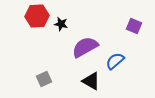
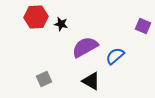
red hexagon: moved 1 px left, 1 px down
purple square: moved 9 px right
blue semicircle: moved 5 px up
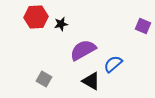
black star: rotated 24 degrees counterclockwise
purple semicircle: moved 2 px left, 3 px down
blue semicircle: moved 2 px left, 8 px down
gray square: rotated 35 degrees counterclockwise
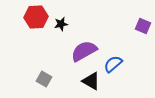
purple semicircle: moved 1 px right, 1 px down
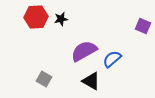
black star: moved 5 px up
blue semicircle: moved 1 px left, 5 px up
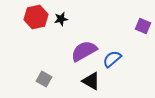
red hexagon: rotated 10 degrees counterclockwise
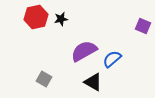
black triangle: moved 2 px right, 1 px down
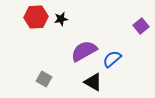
red hexagon: rotated 10 degrees clockwise
purple square: moved 2 px left; rotated 28 degrees clockwise
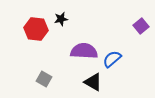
red hexagon: moved 12 px down; rotated 10 degrees clockwise
purple semicircle: rotated 32 degrees clockwise
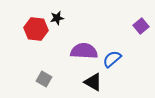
black star: moved 4 px left, 1 px up
